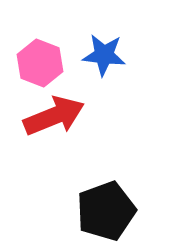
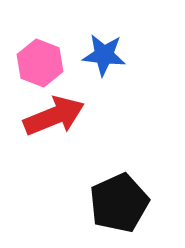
black pentagon: moved 13 px right, 8 px up; rotated 4 degrees counterclockwise
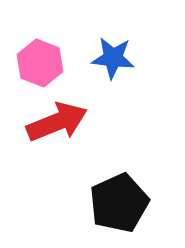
blue star: moved 9 px right, 3 px down
red arrow: moved 3 px right, 6 px down
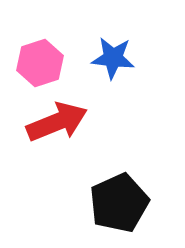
pink hexagon: rotated 21 degrees clockwise
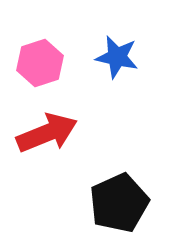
blue star: moved 4 px right, 1 px up; rotated 6 degrees clockwise
red arrow: moved 10 px left, 11 px down
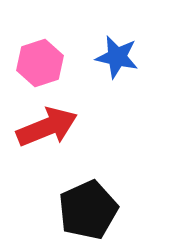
red arrow: moved 6 px up
black pentagon: moved 31 px left, 7 px down
